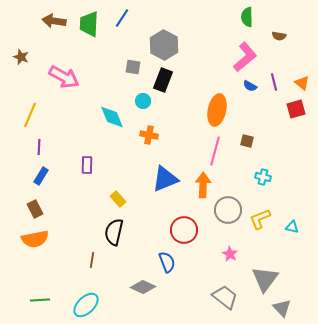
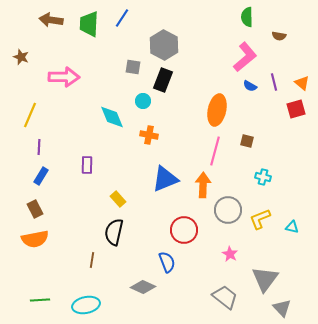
brown arrow at (54, 21): moved 3 px left, 1 px up
pink arrow at (64, 77): rotated 28 degrees counterclockwise
cyan ellipse at (86, 305): rotated 32 degrees clockwise
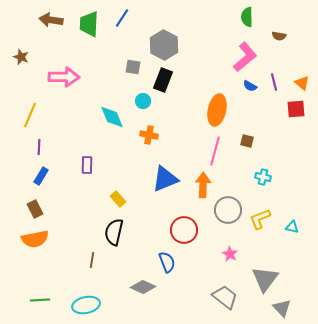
red square at (296, 109): rotated 12 degrees clockwise
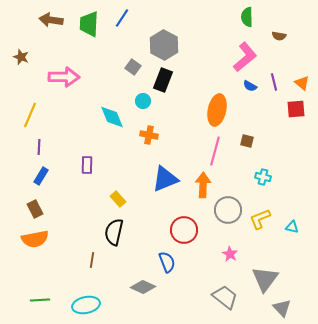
gray square at (133, 67): rotated 28 degrees clockwise
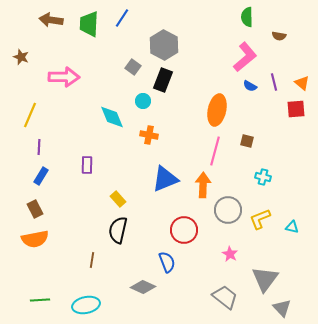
black semicircle at (114, 232): moved 4 px right, 2 px up
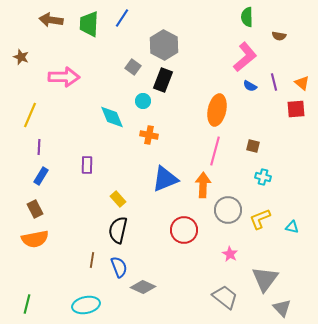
brown square at (247, 141): moved 6 px right, 5 px down
blue semicircle at (167, 262): moved 48 px left, 5 px down
green line at (40, 300): moved 13 px left, 4 px down; rotated 72 degrees counterclockwise
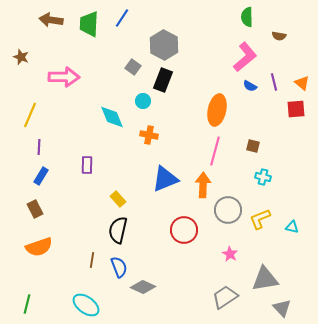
orange semicircle at (35, 239): moved 4 px right, 8 px down; rotated 8 degrees counterclockwise
gray triangle at (265, 279): rotated 44 degrees clockwise
gray trapezoid at (225, 297): rotated 72 degrees counterclockwise
cyan ellipse at (86, 305): rotated 48 degrees clockwise
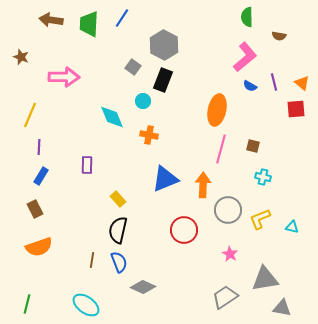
pink line at (215, 151): moved 6 px right, 2 px up
blue semicircle at (119, 267): moved 5 px up
gray triangle at (282, 308): rotated 36 degrees counterclockwise
